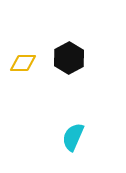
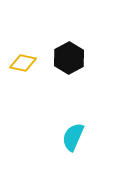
yellow diamond: rotated 12 degrees clockwise
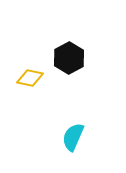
yellow diamond: moved 7 px right, 15 px down
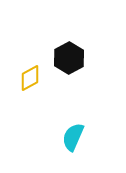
yellow diamond: rotated 40 degrees counterclockwise
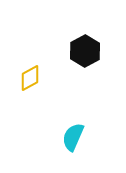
black hexagon: moved 16 px right, 7 px up
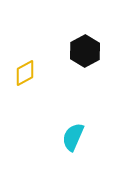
yellow diamond: moved 5 px left, 5 px up
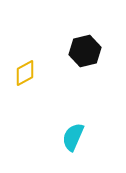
black hexagon: rotated 16 degrees clockwise
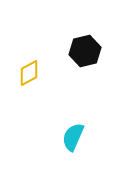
yellow diamond: moved 4 px right
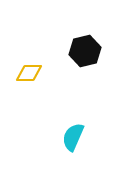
yellow diamond: rotated 28 degrees clockwise
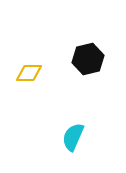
black hexagon: moved 3 px right, 8 px down
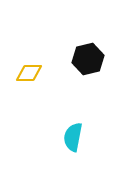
cyan semicircle: rotated 12 degrees counterclockwise
